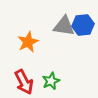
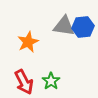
blue hexagon: moved 2 px down
green star: rotated 12 degrees counterclockwise
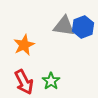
blue hexagon: rotated 15 degrees counterclockwise
orange star: moved 4 px left, 3 px down
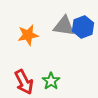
orange star: moved 4 px right, 10 px up; rotated 15 degrees clockwise
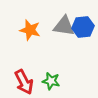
blue hexagon: rotated 15 degrees clockwise
orange star: moved 2 px right, 5 px up; rotated 25 degrees clockwise
green star: rotated 24 degrees counterclockwise
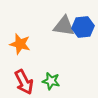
orange star: moved 10 px left, 14 px down
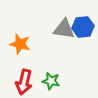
gray triangle: moved 3 px down
red arrow: rotated 40 degrees clockwise
